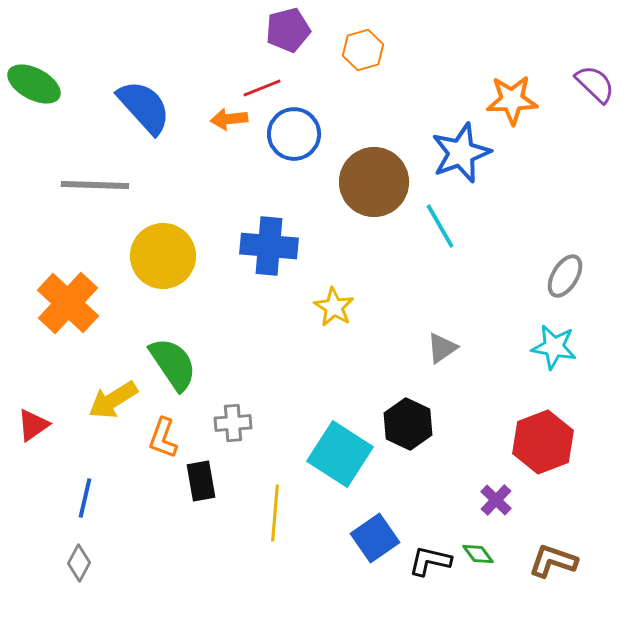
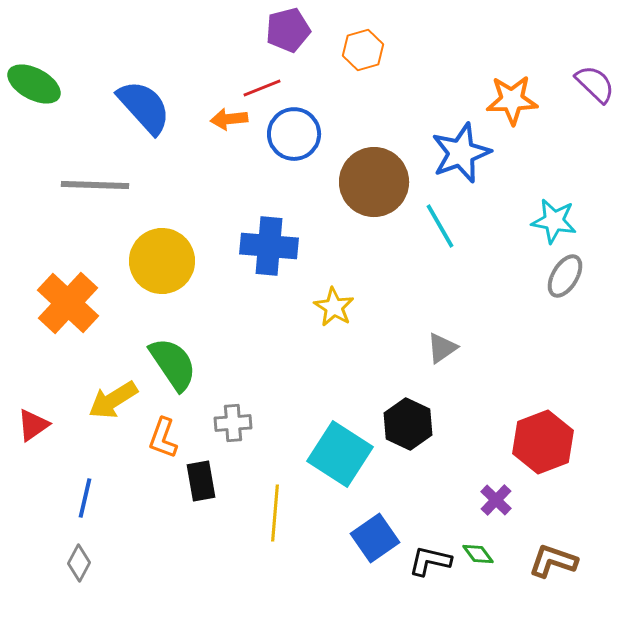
yellow circle: moved 1 px left, 5 px down
cyan star: moved 126 px up
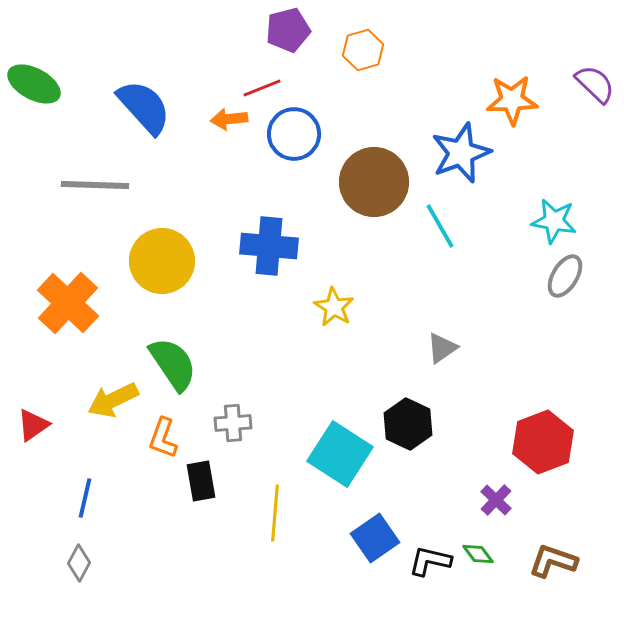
yellow arrow: rotated 6 degrees clockwise
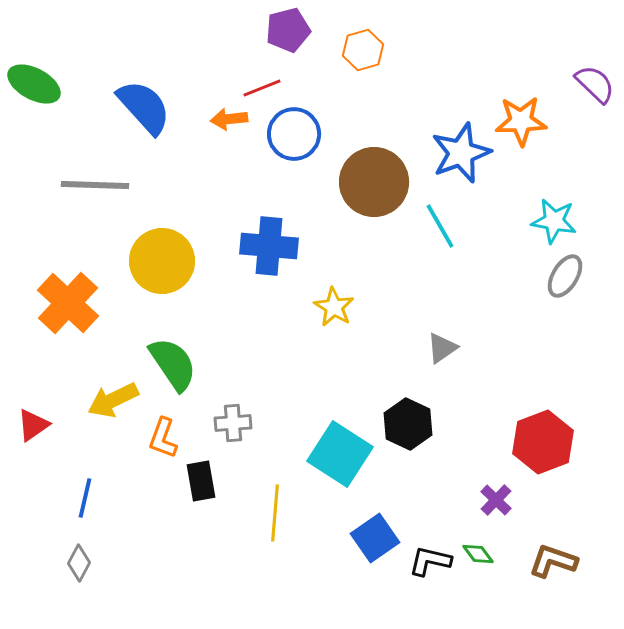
orange star: moved 9 px right, 21 px down
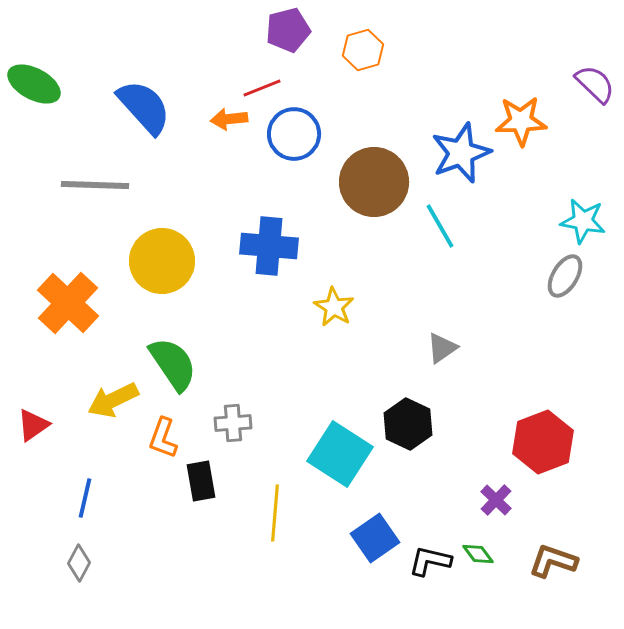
cyan star: moved 29 px right
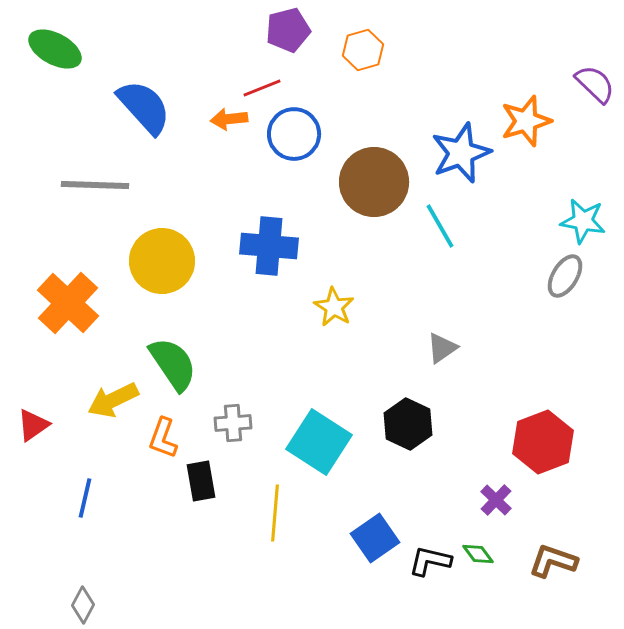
green ellipse: moved 21 px right, 35 px up
orange star: moved 5 px right; rotated 15 degrees counterclockwise
cyan square: moved 21 px left, 12 px up
gray diamond: moved 4 px right, 42 px down
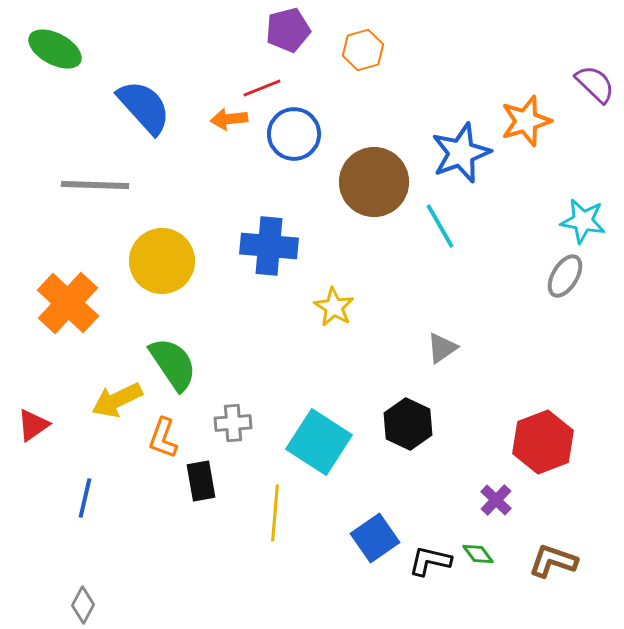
yellow arrow: moved 4 px right
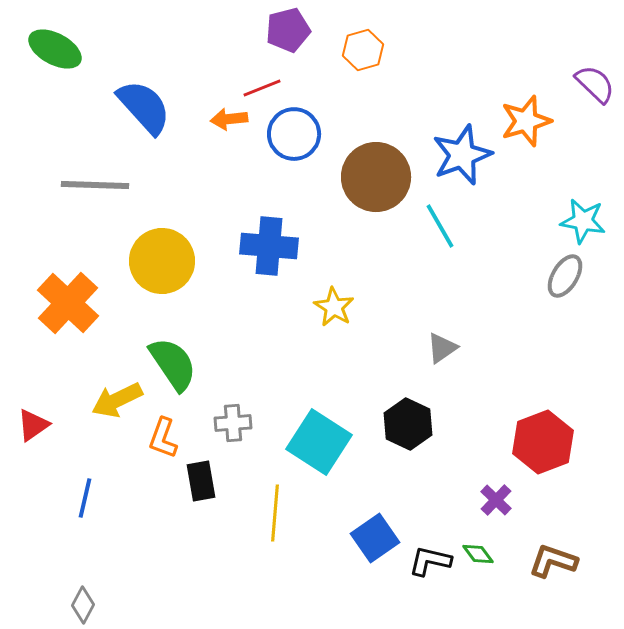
blue star: moved 1 px right, 2 px down
brown circle: moved 2 px right, 5 px up
